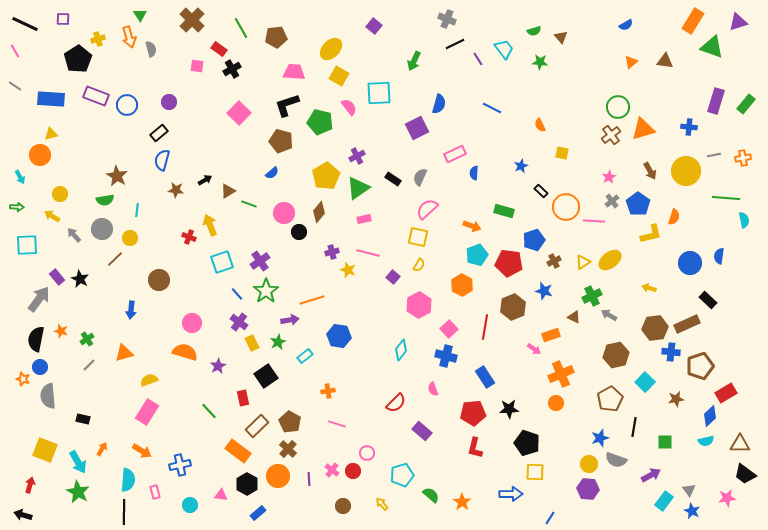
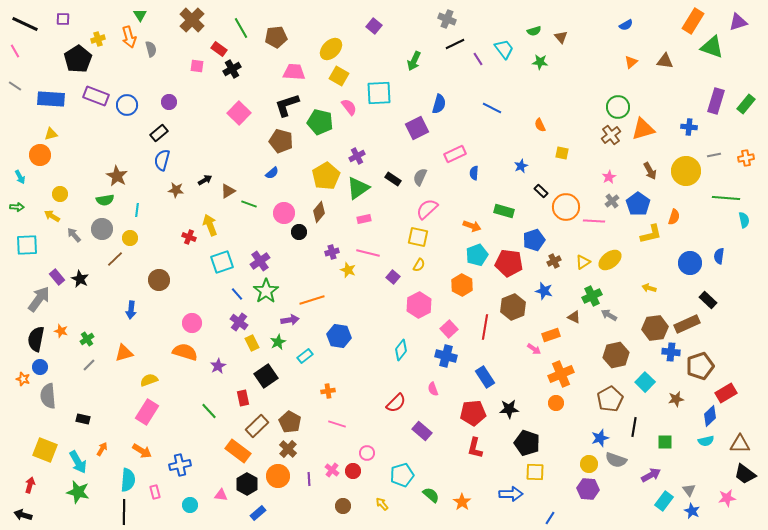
orange cross at (743, 158): moved 3 px right
green star at (78, 492): rotated 15 degrees counterclockwise
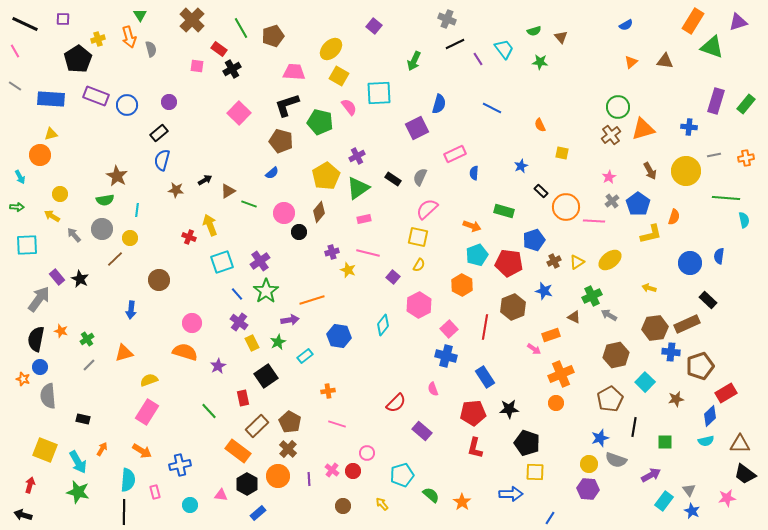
brown pentagon at (276, 37): moved 3 px left, 1 px up; rotated 10 degrees counterclockwise
yellow triangle at (583, 262): moved 6 px left
cyan diamond at (401, 350): moved 18 px left, 25 px up
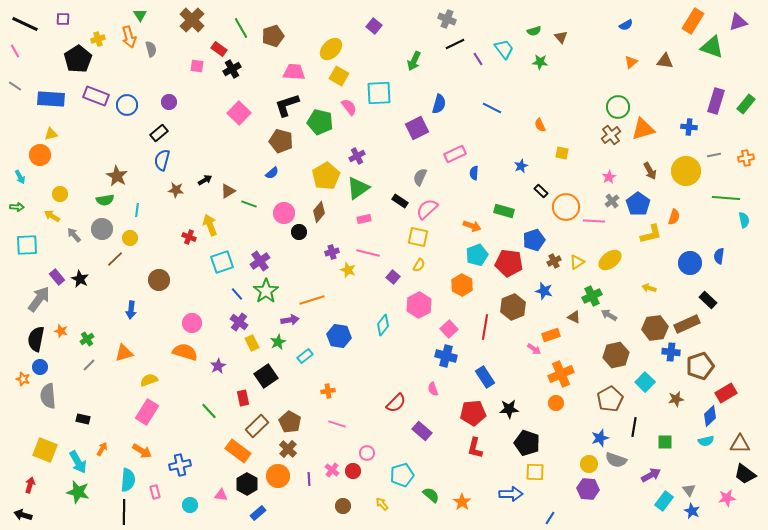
black rectangle at (393, 179): moved 7 px right, 22 px down
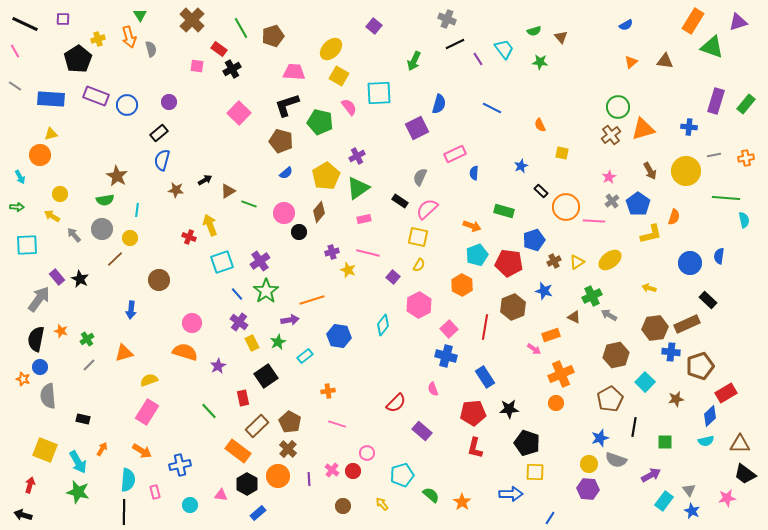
blue semicircle at (272, 173): moved 14 px right
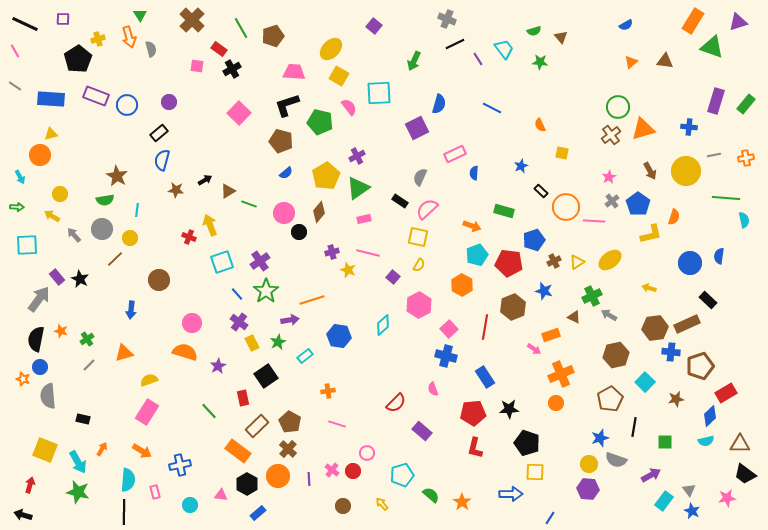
cyan diamond at (383, 325): rotated 10 degrees clockwise
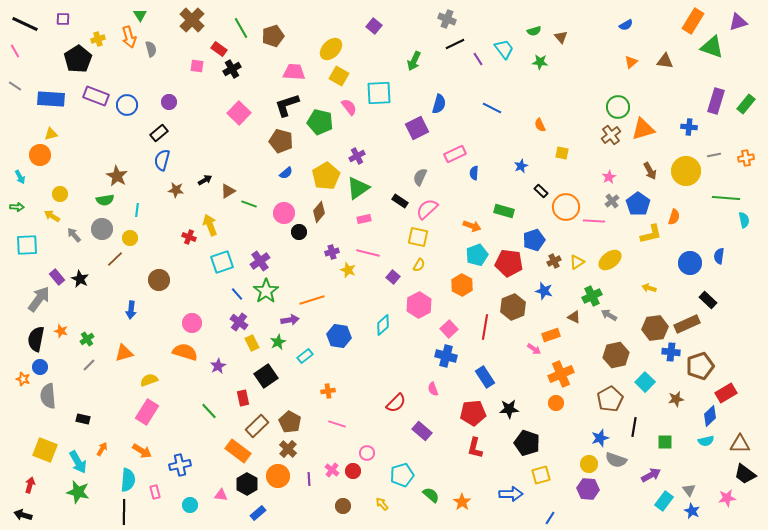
yellow square at (535, 472): moved 6 px right, 3 px down; rotated 18 degrees counterclockwise
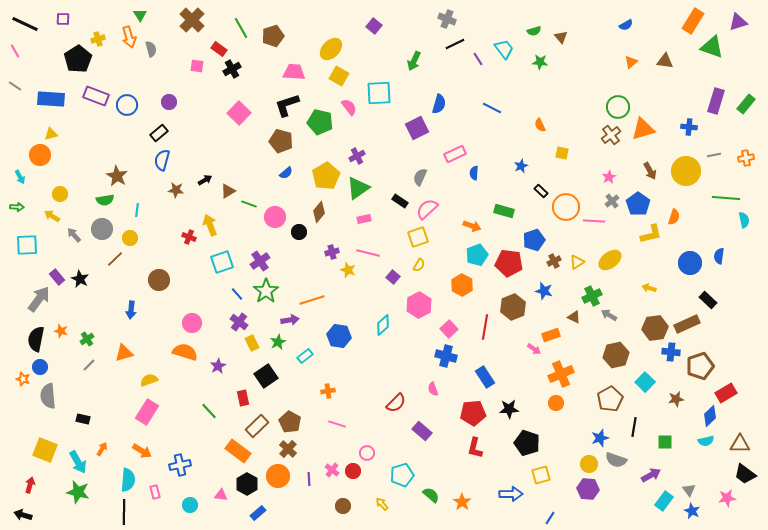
pink circle at (284, 213): moved 9 px left, 4 px down
yellow square at (418, 237): rotated 30 degrees counterclockwise
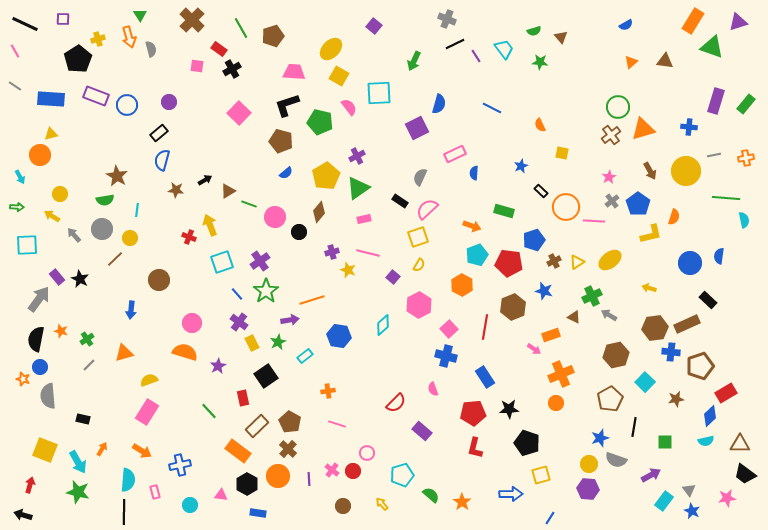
purple line at (478, 59): moved 2 px left, 3 px up
blue rectangle at (258, 513): rotated 49 degrees clockwise
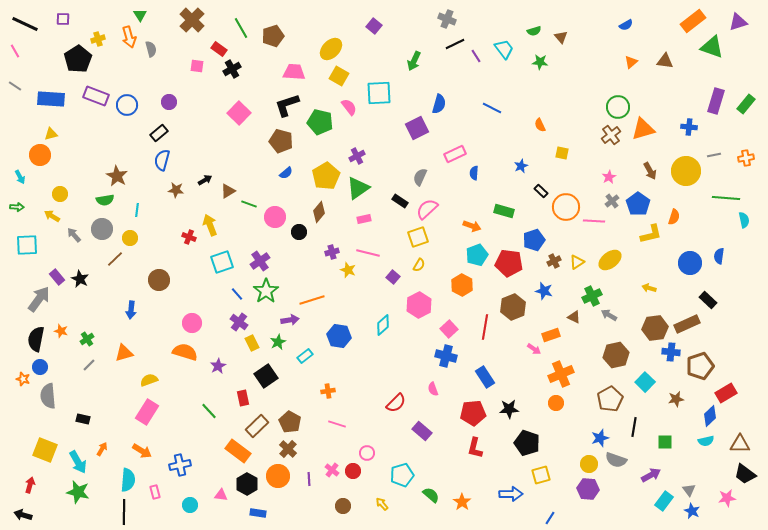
orange rectangle at (693, 21): rotated 20 degrees clockwise
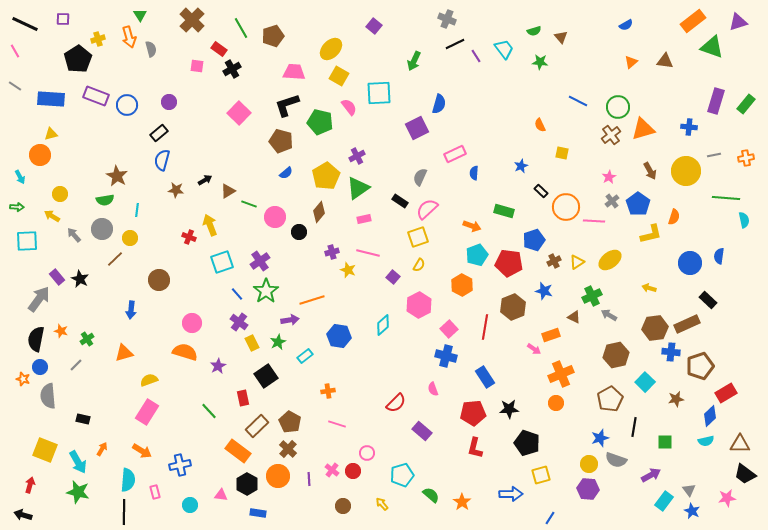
blue line at (492, 108): moved 86 px right, 7 px up
cyan square at (27, 245): moved 4 px up
gray line at (89, 365): moved 13 px left
